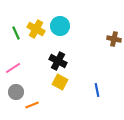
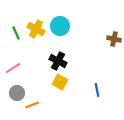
gray circle: moved 1 px right, 1 px down
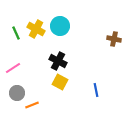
blue line: moved 1 px left
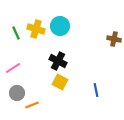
yellow cross: rotated 12 degrees counterclockwise
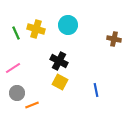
cyan circle: moved 8 px right, 1 px up
black cross: moved 1 px right
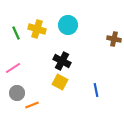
yellow cross: moved 1 px right
black cross: moved 3 px right
